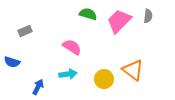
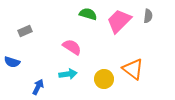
orange triangle: moved 1 px up
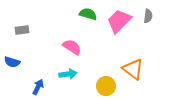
gray rectangle: moved 3 px left, 1 px up; rotated 16 degrees clockwise
yellow circle: moved 2 px right, 7 px down
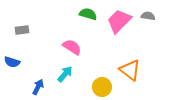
gray semicircle: rotated 88 degrees counterclockwise
orange triangle: moved 3 px left, 1 px down
cyan arrow: moved 3 px left; rotated 42 degrees counterclockwise
yellow circle: moved 4 px left, 1 px down
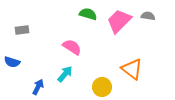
orange triangle: moved 2 px right, 1 px up
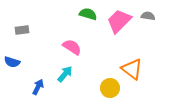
yellow circle: moved 8 px right, 1 px down
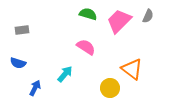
gray semicircle: rotated 104 degrees clockwise
pink semicircle: moved 14 px right
blue semicircle: moved 6 px right, 1 px down
blue arrow: moved 3 px left, 1 px down
